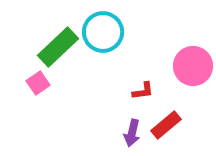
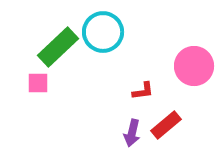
pink circle: moved 1 px right
pink square: rotated 35 degrees clockwise
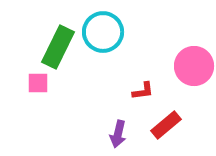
green rectangle: rotated 21 degrees counterclockwise
purple arrow: moved 14 px left, 1 px down
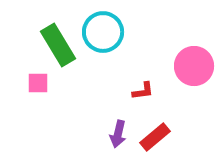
green rectangle: moved 2 px up; rotated 57 degrees counterclockwise
red rectangle: moved 11 px left, 12 px down
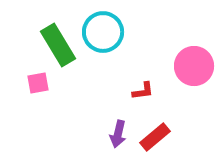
pink square: rotated 10 degrees counterclockwise
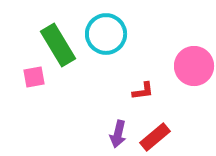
cyan circle: moved 3 px right, 2 px down
pink square: moved 4 px left, 6 px up
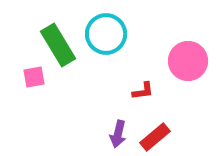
pink circle: moved 6 px left, 5 px up
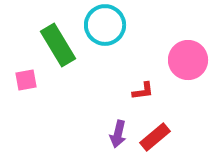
cyan circle: moved 1 px left, 9 px up
pink circle: moved 1 px up
pink square: moved 8 px left, 3 px down
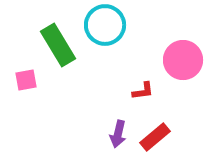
pink circle: moved 5 px left
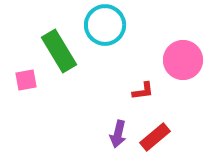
green rectangle: moved 1 px right, 6 px down
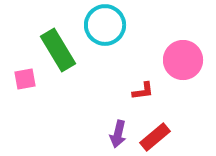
green rectangle: moved 1 px left, 1 px up
pink square: moved 1 px left, 1 px up
